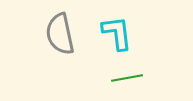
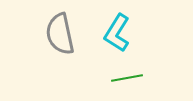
cyan L-shape: rotated 141 degrees counterclockwise
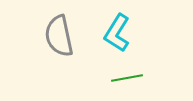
gray semicircle: moved 1 px left, 2 px down
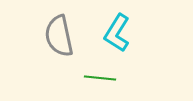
green line: moved 27 px left; rotated 16 degrees clockwise
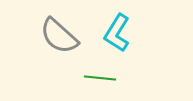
gray semicircle: rotated 36 degrees counterclockwise
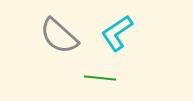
cyan L-shape: rotated 24 degrees clockwise
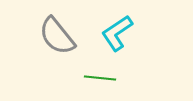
gray semicircle: moved 2 px left; rotated 9 degrees clockwise
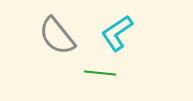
green line: moved 5 px up
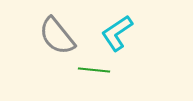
green line: moved 6 px left, 3 px up
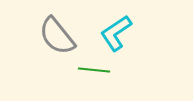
cyan L-shape: moved 1 px left
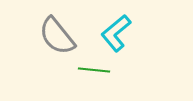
cyan L-shape: rotated 6 degrees counterclockwise
